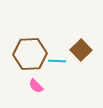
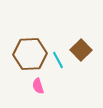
cyan line: moved 1 px right, 1 px up; rotated 60 degrees clockwise
pink semicircle: moved 2 px right; rotated 28 degrees clockwise
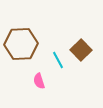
brown hexagon: moved 9 px left, 10 px up
pink semicircle: moved 1 px right, 5 px up
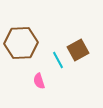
brown hexagon: moved 1 px up
brown square: moved 3 px left; rotated 15 degrees clockwise
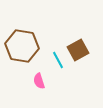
brown hexagon: moved 1 px right, 3 px down; rotated 12 degrees clockwise
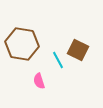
brown hexagon: moved 2 px up
brown square: rotated 35 degrees counterclockwise
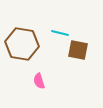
brown square: rotated 15 degrees counterclockwise
cyan line: moved 2 px right, 27 px up; rotated 48 degrees counterclockwise
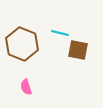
brown hexagon: rotated 12 degrees clockwise
pink semicircle: moved 13 px left, 6 px down
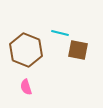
brown hexagon: moved 4 px right, 6 px down
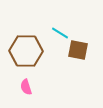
cyan line: rotated 18 degrees clockwise
brown hexagon: moved 1 px down; rotated 20 degrees counterclockwise
